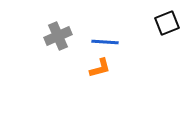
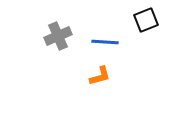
black square: moved 21 px left, 3 px up
orange L-shape: moved 8 px down
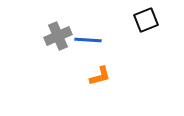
blue line: moved 17 px left, 2 px up
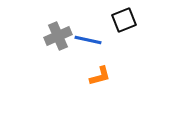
black square: moved 22 px left
blue line: rotated 8 degrees clockwise
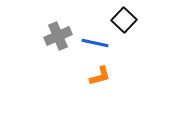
black square: rotated 25 degrees counterclockwise
blue line: moved 7 px right, 3 px down
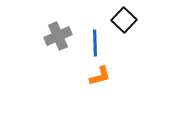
blue line: rotated 76 degrees clockwise
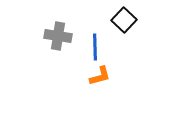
gray cross: rotated 32 degrees clockwise
blue line: moved 4 px down
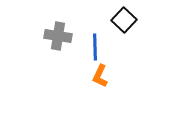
orange L-shape: rotated 130 degrees clockwise
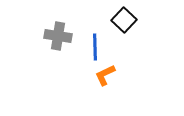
orange L-shape: moved 5 px right, 1 px up; rotated 40 degrees clockwise
